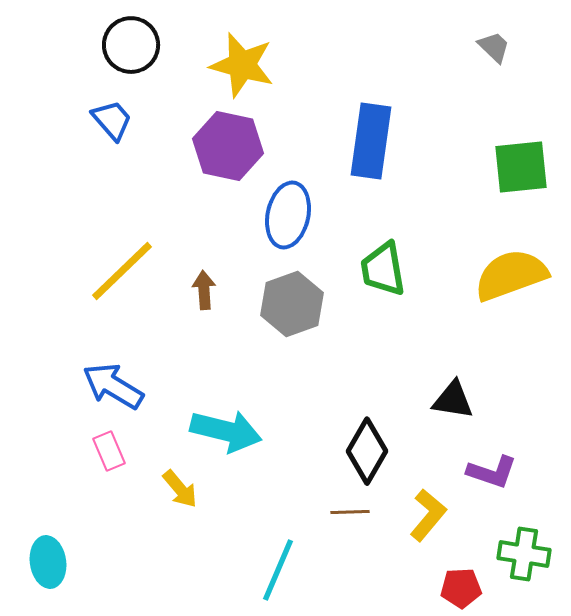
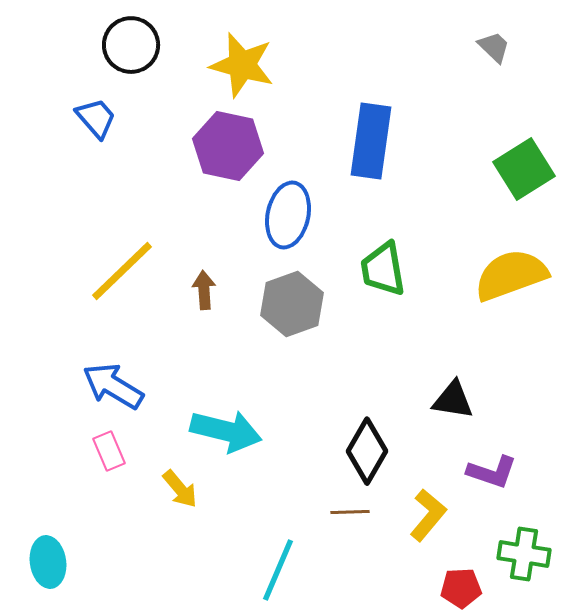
blue trapezoid: moved 16 px left, 2 px up
green square: moved 3 px right, 2 px down; rotated 26 degrees counterclockwise
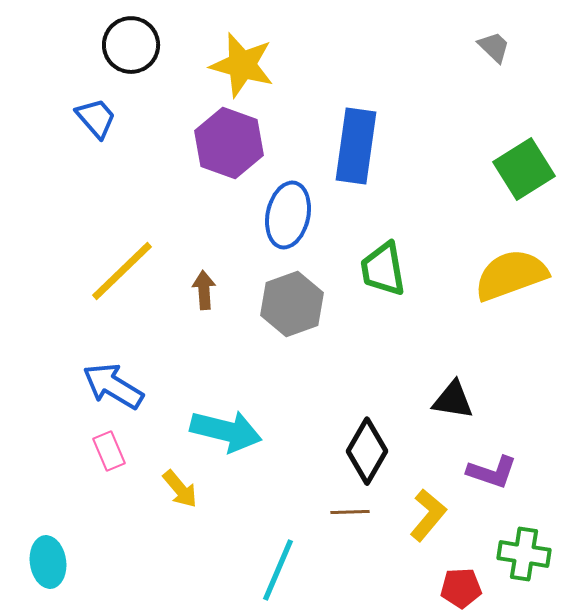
blue rectangle: moved 15 px left, 5 px down
purple hexagon: moved 1 px right, 3 px up; rotated 8 degrees clockwise
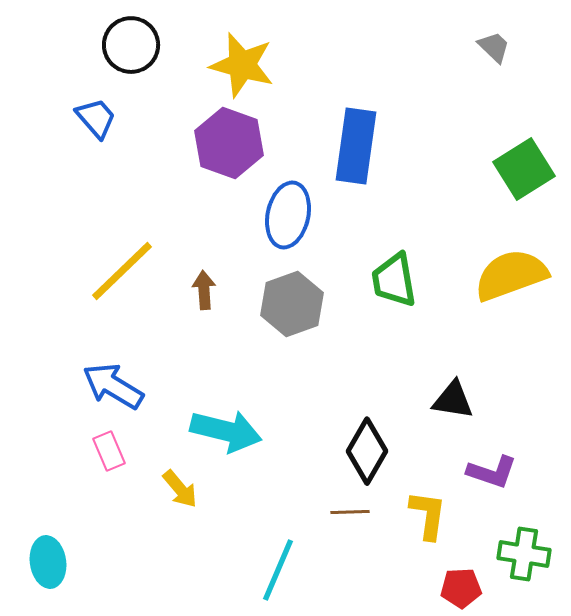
green trapezoid: moved 11 px right, 11 px down
yellow L-shape: rotated 32 degrees counterclockwise
